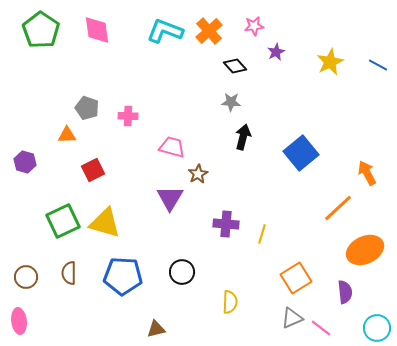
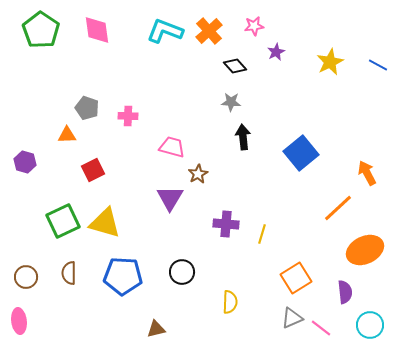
black arrow: rotated 20 degrees counterclockwise
cyan circle: moved 7 px left, 3 px up
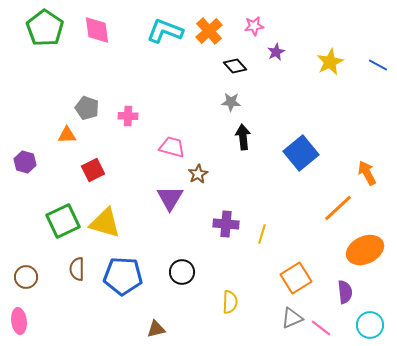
green pentagon: moved 4 px right, 2 px up
brown semicircle: moved 8 px right, 4 px up
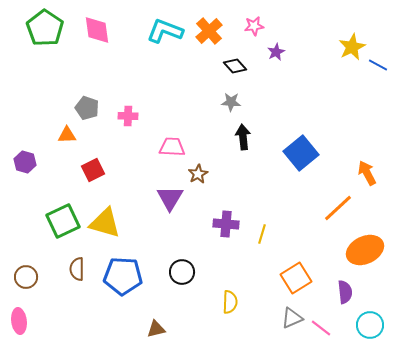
yellow star: moved 22 px right, 15 px up
pink trapezoid: rotated 12 degrees counterclockwise
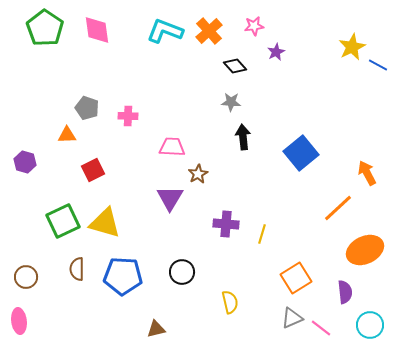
yellow semicircle: rotated 15 degrees counterclockwise
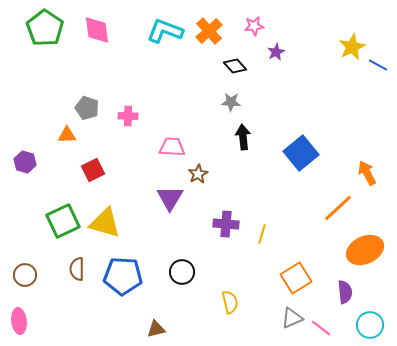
brown circle: moved 1 px left, 2 px up
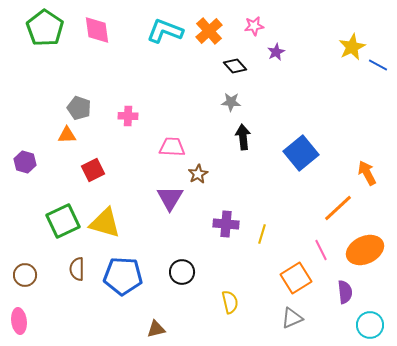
gray pentagon: moved 8 px left
pink line: moved 78 px up; rotated 25 degrees clockwise
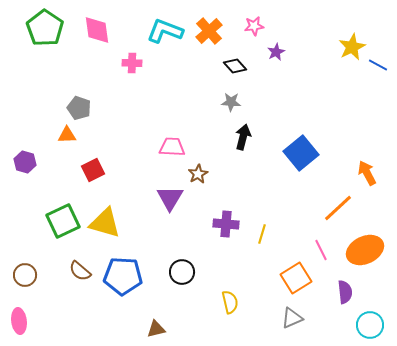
pink cross: moved 4 px right, 53 px up
black arrow: rotated 20 degrees clockwise
brown semicircle: moved 3 px right, 2 px down; rotated 50 degrees counterclockwise
